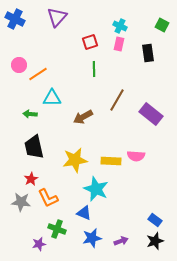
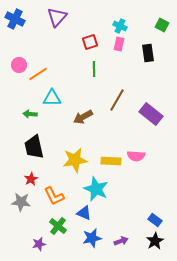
orange L-shape: moved 6 px right, 2 px up
green cross: moved 1 px right, 3 px up; rotated 18 degrees clockwise
black star: rotated 12 degrees counterclockwise
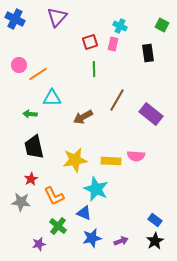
pink rectangle: moved 6 px left
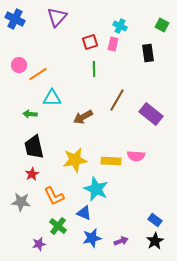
red star: moved 1 px right, 5 px up
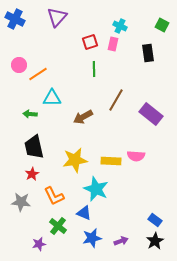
brown line: moved 1 px left
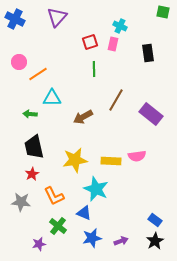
green square: moved 1 px right, 13 px up; rotated 16 degrees counterclockwise
pink circle: moved 3 px up
pink semicircle: moved 1 px right; rotated 12 degrees counterclockwise
